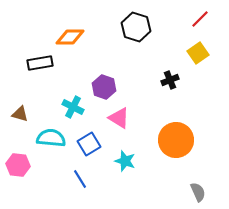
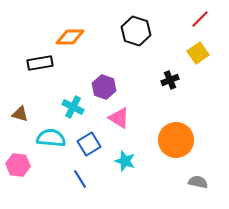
black hexagon: moved 4 px down
gray semicircle: moved 10 px up; rotated 54 degrees counterclockwise
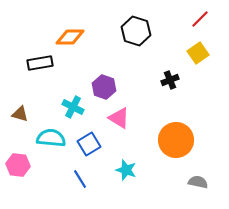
cyan star: moved 1 px right, 9 px down
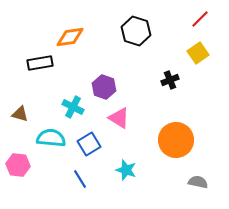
orange diamond: rotated 8 degrees counterclockwise
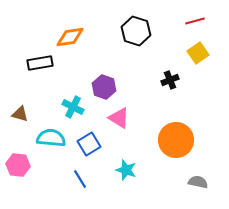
red line: moved 5 px left, 2 px down; rotated 30 degrees clockwise
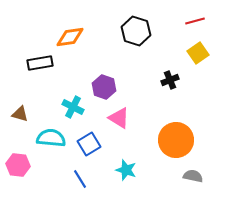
gray semicircle: moved 5 px left, 6 px up
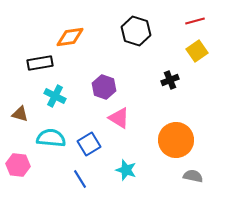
yellow square: moved 1 px left, 2 px up
cyan cross: moved 18 px left, 11 px up
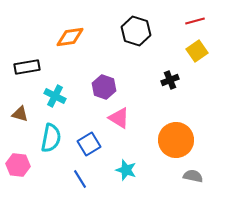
black rectangle: moved 13 px left, 4 px down
cyan semicircle: rotated 96 degrees clockwise
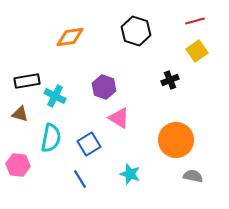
black rectangle: moved 14 px down
cyan star: moved 4 px right, 4 px down
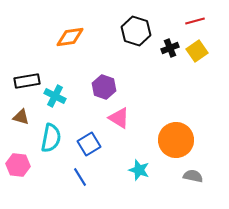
black cross: moved 32 px up
brown triangle: moved 1 px right, 3 px down
cyan star: moved 9 px right, 4 px up
blue line: moved 2 px up
